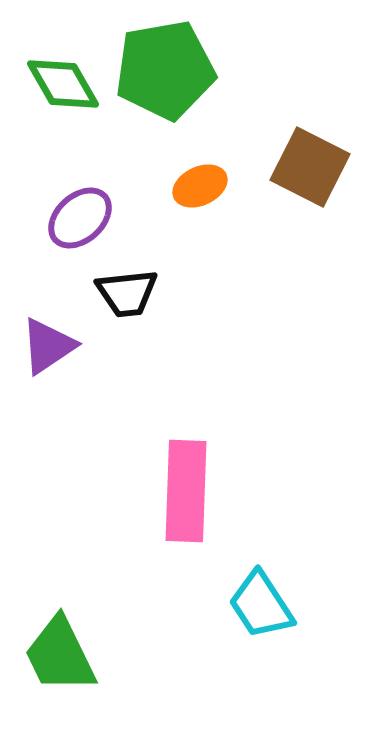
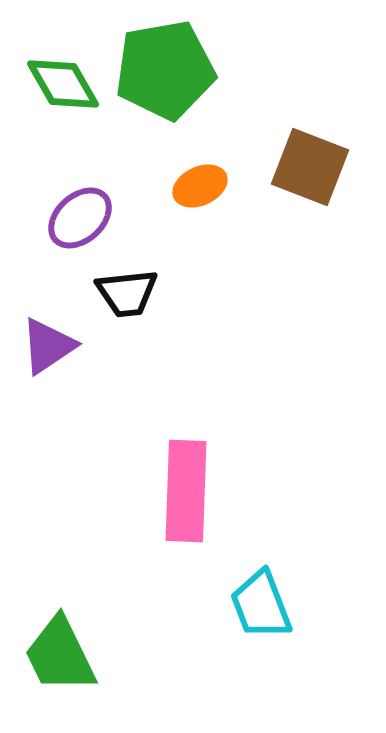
brown square: rotated 6 degrees counterclockwise
cyan trapezoid: rotated 12 degrees clockwise
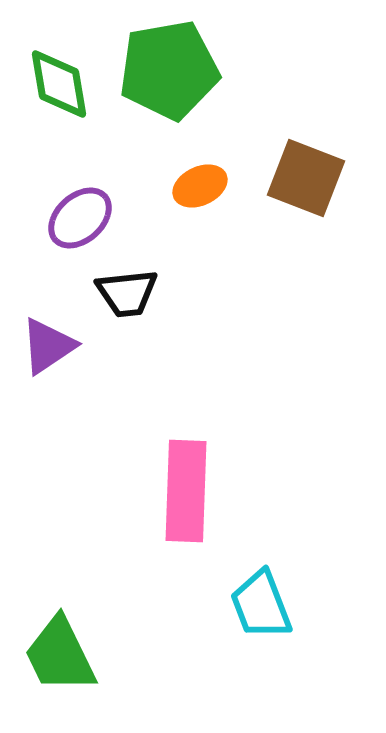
green pentagon: moved 4 px right
green diamond: moved 4 px left; rotated 20 degrees clockwise
brown square: moved 4 px left, 11 px down
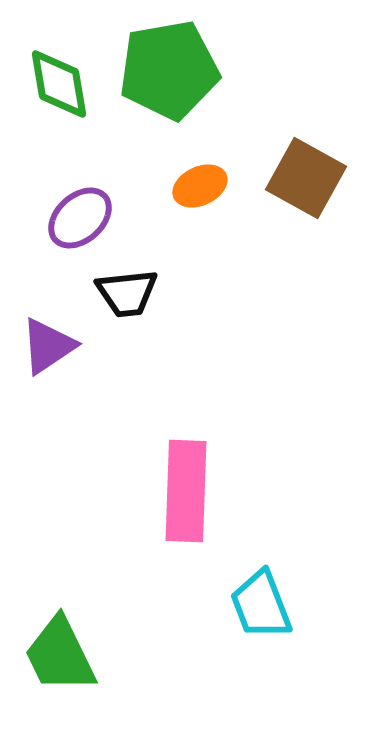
brown square: rotated 8 degrees clockwise
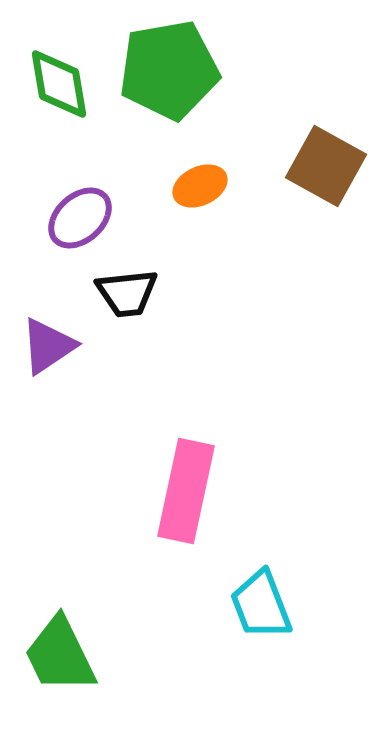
brown square: moved 20 px right, 12 px up
pink rectangle: rotated 10 degrees clockwise
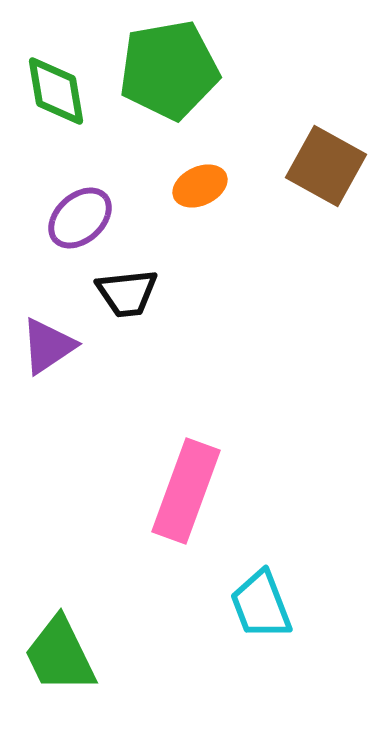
green diamond: moved 3 px left, 7 px down
pink rectangle: rotated 8 degrees clockwise
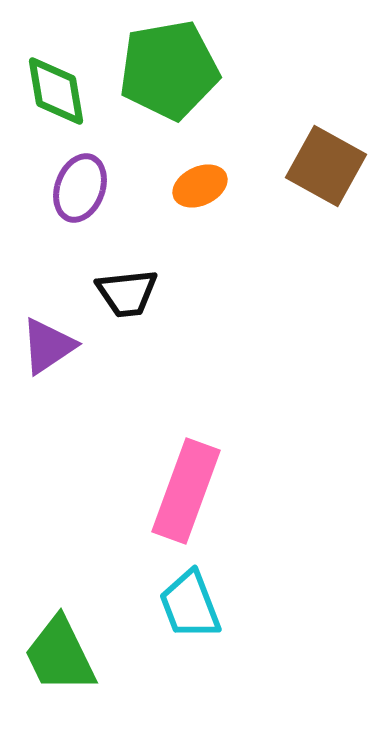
purple ellipse: moved 30 px up; rotated 28 degrees counterclockwise
cyan trapezoid: moved 71 px left
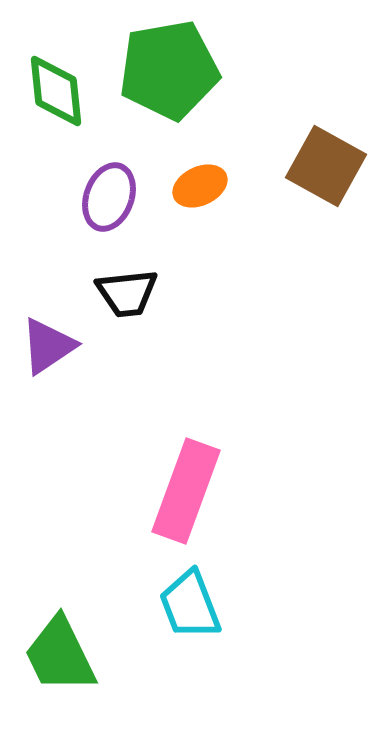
green diamond: rotated 4 degrees clockwise
purple ellipse: moved 29 px right, 9 px down
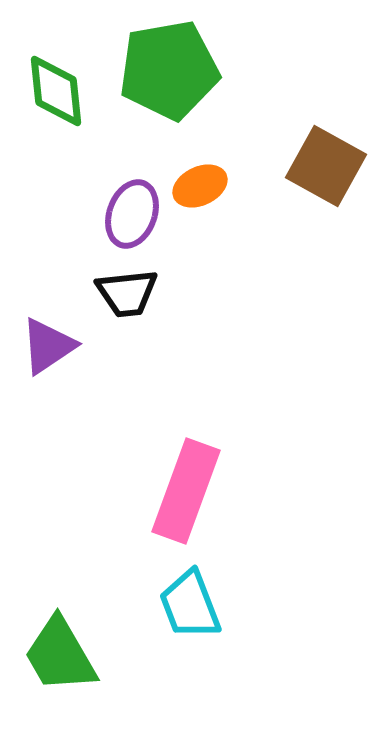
purple ellipse: moved 23 px right, 17 px down
green trapezoid: rotated 4 degrees counterclockwise
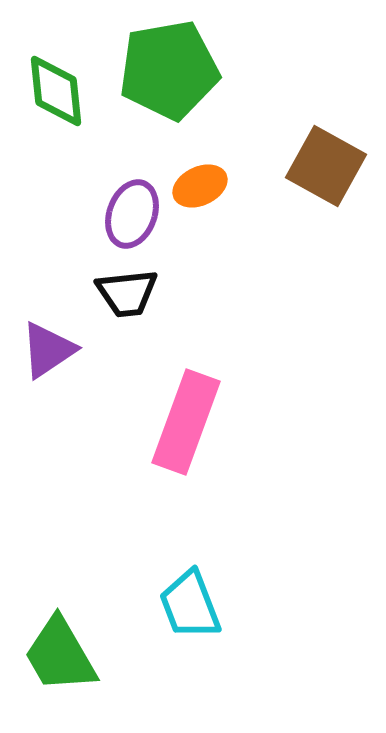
purple triangle: moved 4 px down
pink rectangle: moved 69 px up
